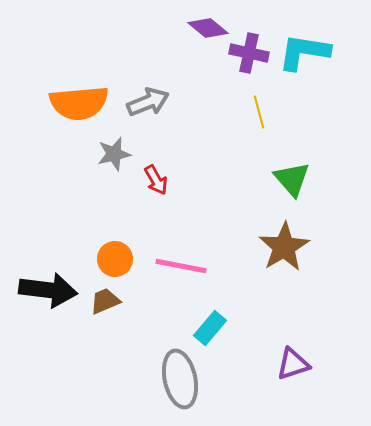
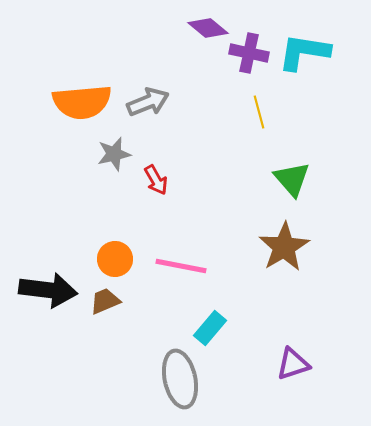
orange semicircle: moved 3 px right, 1 px up
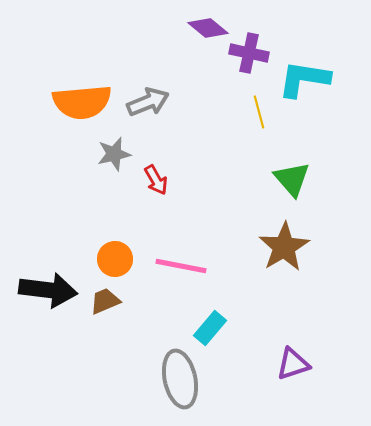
cyan L-shape: moved 27 px down
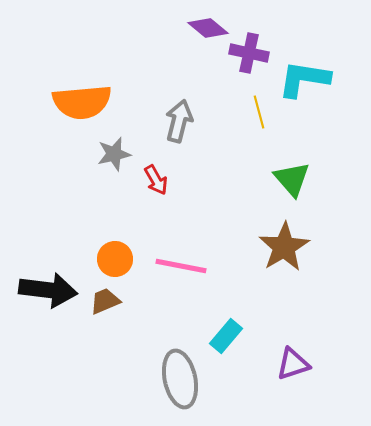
gray arrow: moved 31 px right, 19 px down; rotated 54 degrees counterclockwise
cyan rectangle: moved 16 px right, 8 px down
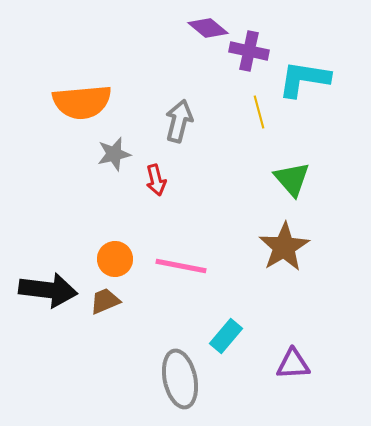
purple cross: moved 2 px up
red arrow: rotated 16 degrees clockwise
purple triangle: rotated 15 degrees clockwise
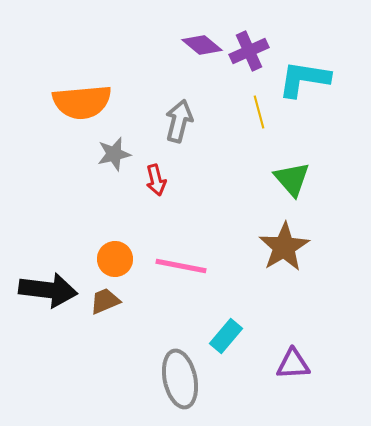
purple diamond: moved 6 px left, 17 px down
purple cross: rotated 36 degrees counterclockwise
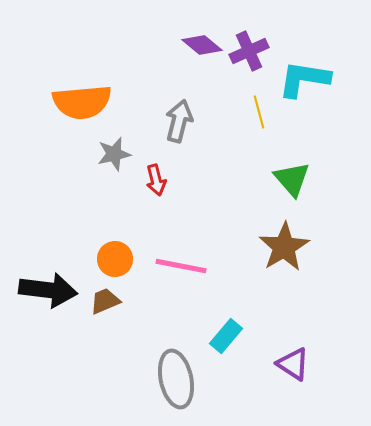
purple triangle: rotated 36 degrees clockwise
gray ellipse: moved 4 px left
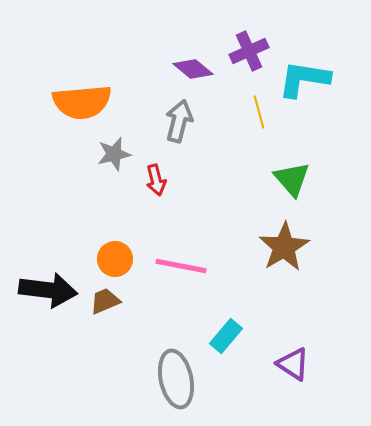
purple diamond: moved 9 px left, 24 px down
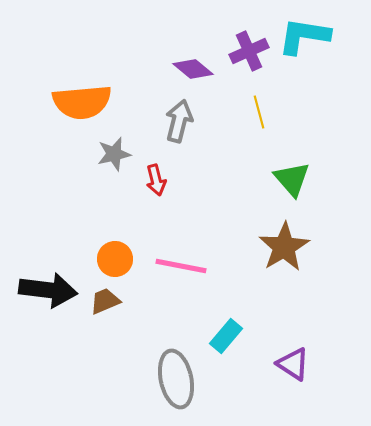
cyan L-shape: moved 43 px up
